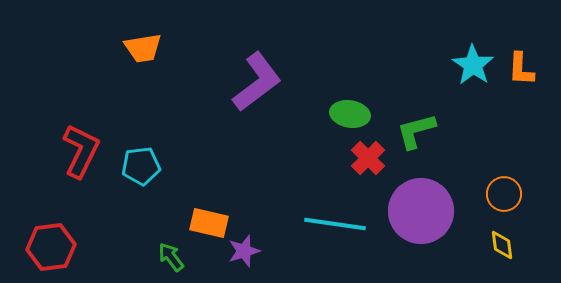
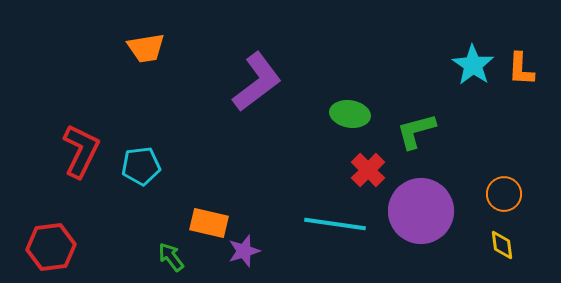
orange trapezoid: moved 3 px right
red cross: moved 12 px down
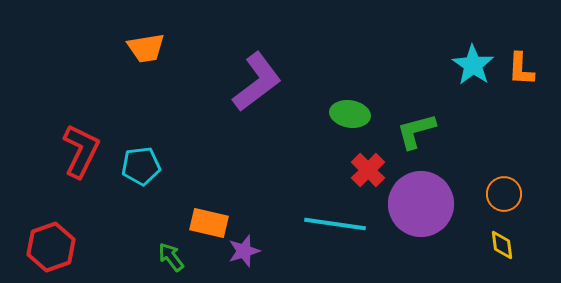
purple circle: moved 7 px up
red hexagon: rotated 12 degrees counterclockwise
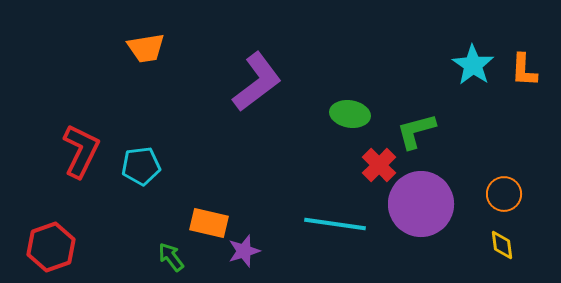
orange L-shape: moved 3 px right, 1 px down
red cross: moved 11 px right, 5 px up
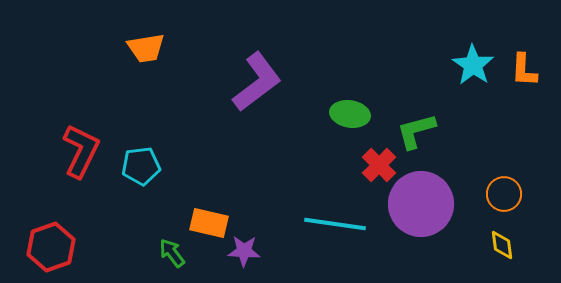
purple star: rotated 20 degrees clockwise
green arrow: moved 1 px right, 4 px up
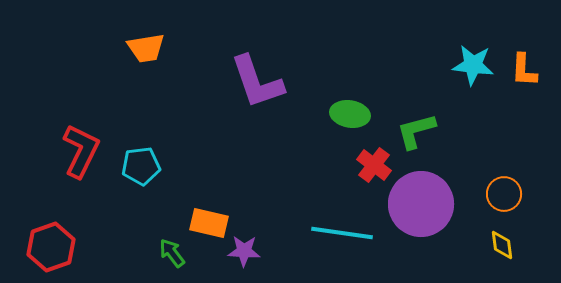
cyan star: rotated 27 degrees counterclockwise
purple L-shape: rotated 108 degrees clockwise
red cross: moved 5 px left; rotated 8 degrees counterclockwise
cyan line: moved 7 px right, 9 px down
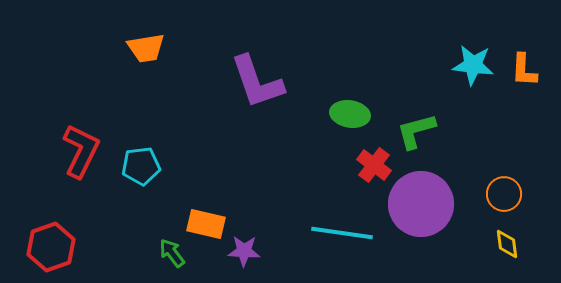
orange rectangle: moved 3 px left, 1 px down
yellow diamond: moved 5 px right, 1 px up
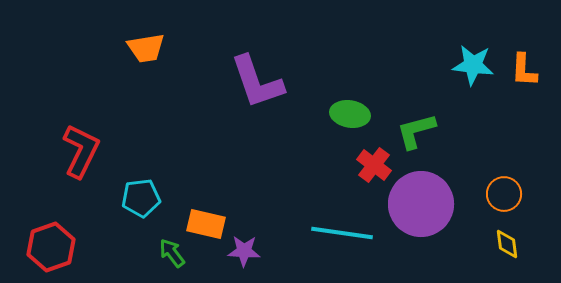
cyan pentagon: moved 32 px down
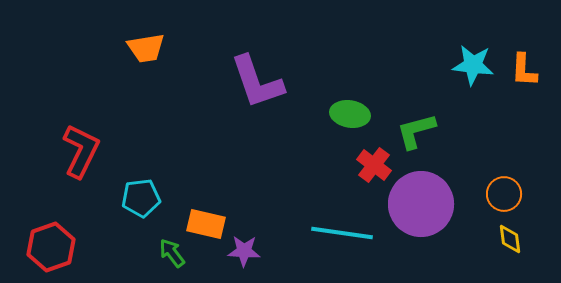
yellow diamond: moved 3 px right, 5 px up
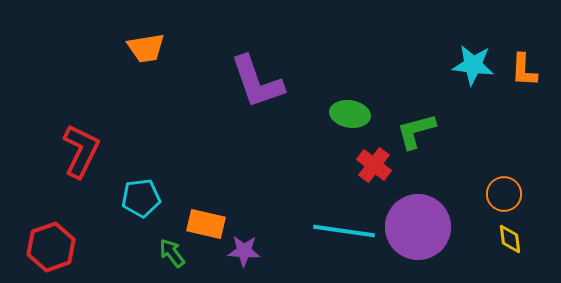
purple circle: moved 3 px left, 23 px down
cyan line: moved 2 px right, 2 px up
